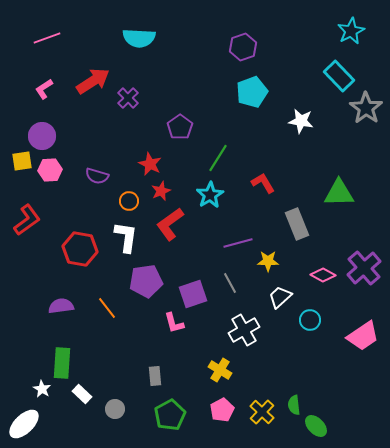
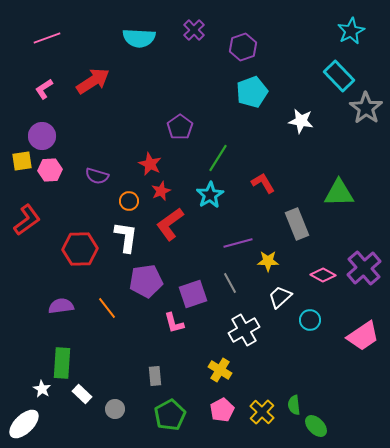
purple cross at (128, 98): moved 66 px right, 68 px up
red hexagon at (80, 249): rotated 12 degrees counterclockwise
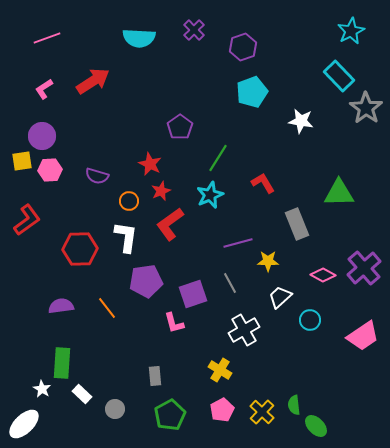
cyan star at (210, 195): rotated 8 degrees clockwise
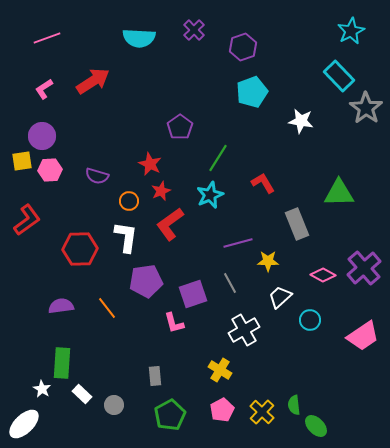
gray circle at (115, 409): moved 1 px left, 4 px up
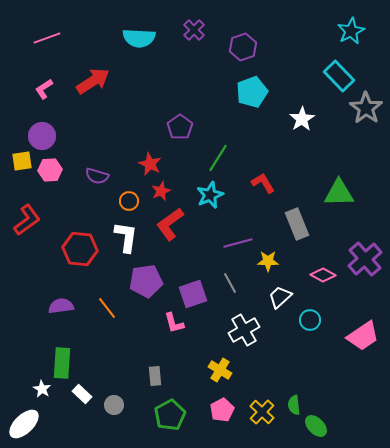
white star at (301, 121): moved 1 px right, 2 px up; rotated 30 degrees clockwise
red hexagon at (80, 249): rotated 8 degrees clockwise
purple cross at (364, 268): moved 1 px right, 9 px up
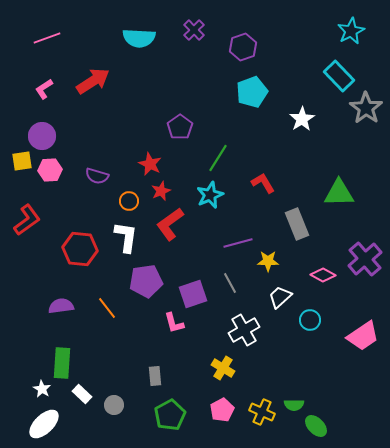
yellow cross at (220, 370): moved 3 px right, 2 px up
green semicircle at (294, 405): rotated 84 degrees counterclockwise
yellow cross at (262, 412): rotated 20 degrees counterclockwise
white ellipse at (24, 424): moved 20 px right
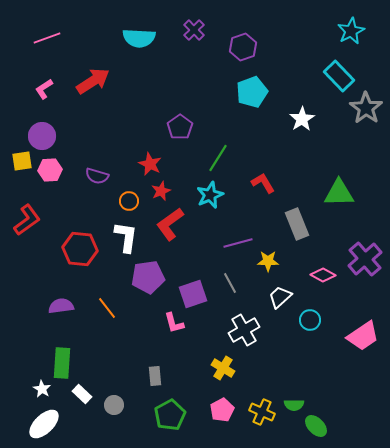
purple pentagon at (146, 281): moved 2 px right, 4 px up
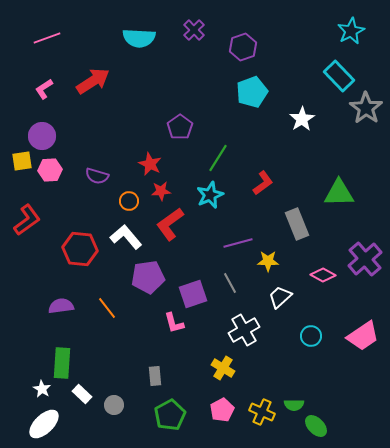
red L-shape at (263, 183): rotated 85 degrees clockwise
red star at (161, 191): rotated 18 degrees clockwise
white L-shape at (126, 237): rotated 48 degrees counterclockwise
cyan circle at (310, 320): moved 1 px right, 16 px down
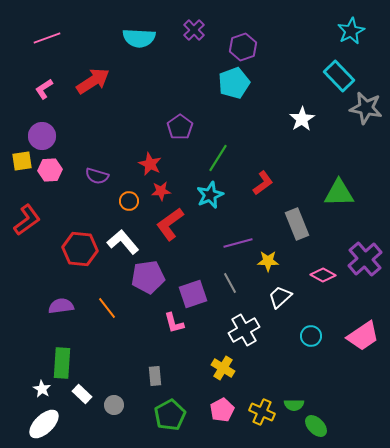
cyan pentagon at (252, 92): moved 18 px left, 9 px up
gray star at (366, 108): rotated 24 degrees counterclockwise
white L-shape at (126, 237): moved 3 px left, 5 px down
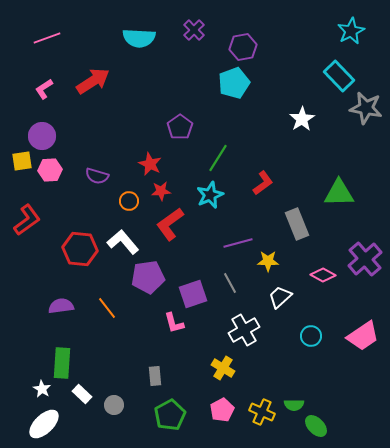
purple hexagon at (243, 47): rotated 8 degrees clockwise
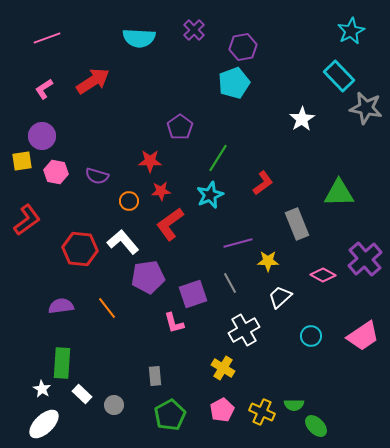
red star at (150, 164): moved 3 px up; rotated 25 degrees counterclockwise
pink hexagon at (50, 170): moved 6 px right, 2 px down; rotated 15 degrees clockwise
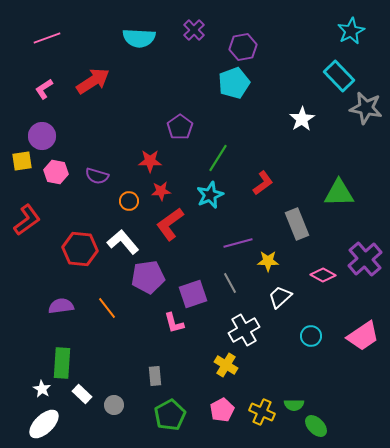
yellow cross at (223, 368): moved 3 px right, 3 px up
